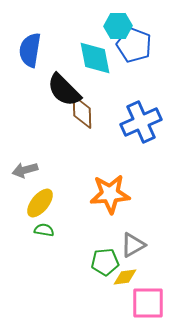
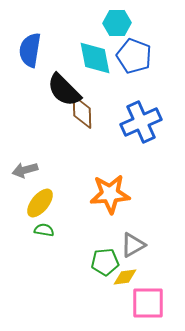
cyan hexagon: moved 1 px left, 3 px up
blue pentagon: moved 11 px down
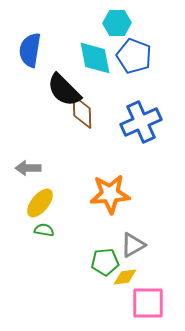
gray arrow: moved 3 px right, 2 px up; rotated 15 degrees clockwise
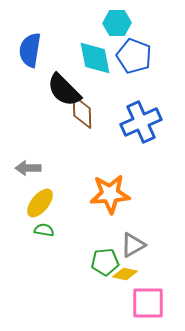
yellow diamond: moved 3 px up; rotated 20 degrees clockwise
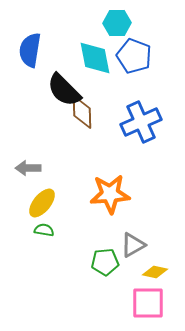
yellow ellipse: moved 2 px right
yellow diamond: moved 30 px right, 2 px up
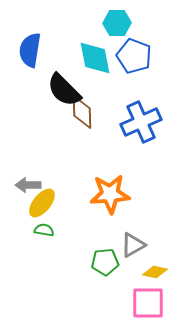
gray arrow: moved 17 px down
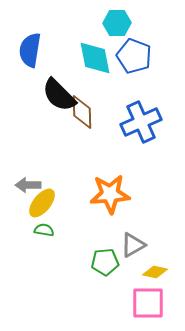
black semicircle: moved 5 px left, 5 px down
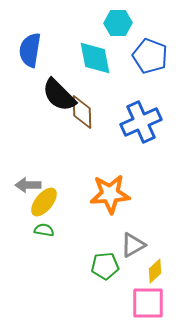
cyan hexagon: moved 1 px right
blue pentagon: moved 16 px right
yellow ellipse: moved 2 px right, 1 px up
green pentagon: moved 4 px down
yellow diamond: moved 1 px up; rotated 55 degrees counterclockwise
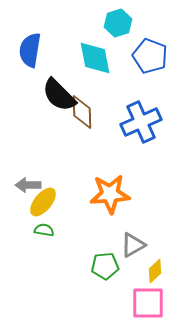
cyan hexagon: rotated 16 degrees counterclockwise
yellow ellipse: moved 1 px left
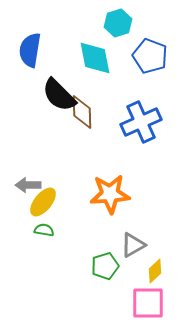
green pentagon: rotated 12 degrees counterclockwise
